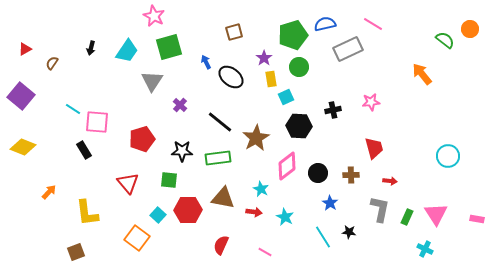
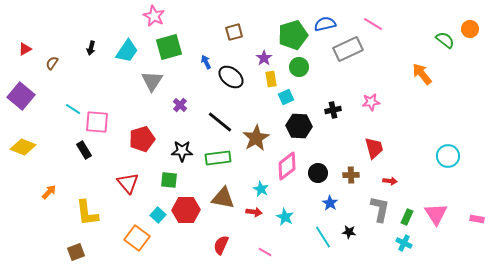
red hexagon at (188, 210): moved 2 px left
cyan cross at (425, 249): moved 21 px left, 6 px up
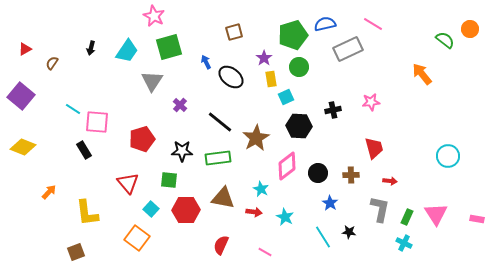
cyan square at (158, 215): moved 7 px left, 6 px up
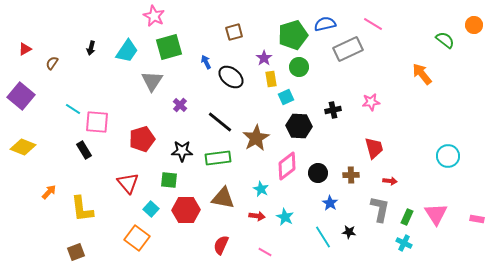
orange circle at (470, 29): moved 4 px right, 4 px up
red arrow at (254, 212): moved 3 px right, 4 px down
yellow L-shape at (87, 213): moved 5 px left, 4 px up
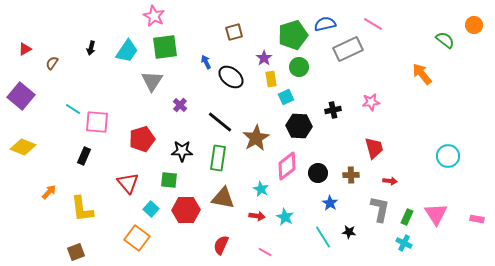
green square at (169, 47): moved 4 px left; rotated 8 degrees clockwise
black rectangle at (84, 150): moved 6 px down; rotated 54 degrees clockwise
green rectangle at (218, 158): rotated 75 degrees counterclockwise
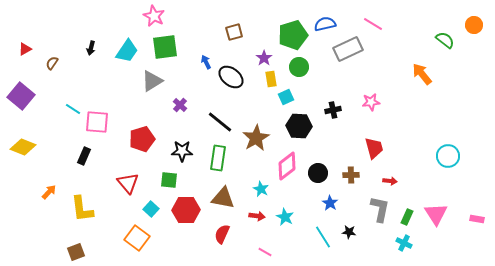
gray triangle at (152, 81): rotated 25 degrees clockwise
red semicircle at (221, 245): moved 1 px right, 11 px up
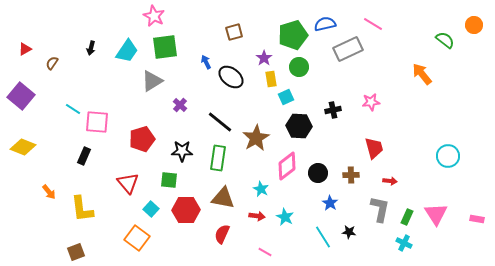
orange arrow at (49, 192): rotated 98 degrees clockwise
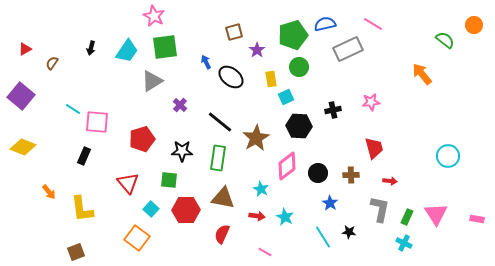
purple star at (264, 58): moved 7 px left, 8 px up
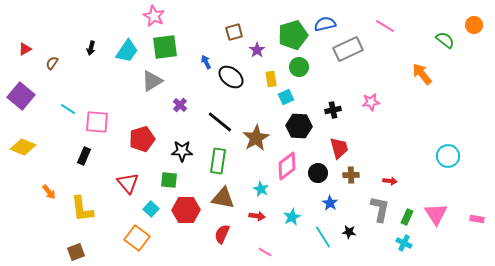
pink line at (373, 24): moved 12 px right, 2 px down
cyan line at (73, 109): moved 5 px left
red trapezoid at (374, 148): moved 35 px left
green rectangle at (218, 158): moved 3 px down
cyan star at (285, 217): moved 7 px right; rotated 18 degrees clockwise
